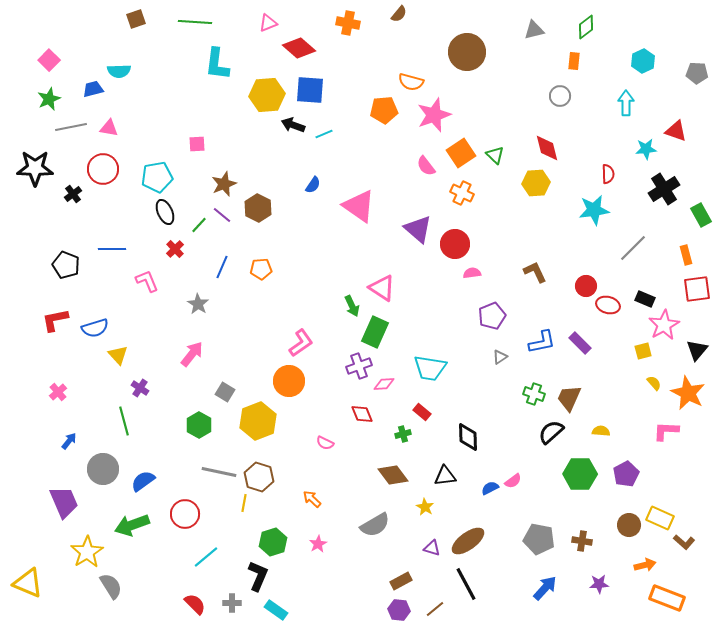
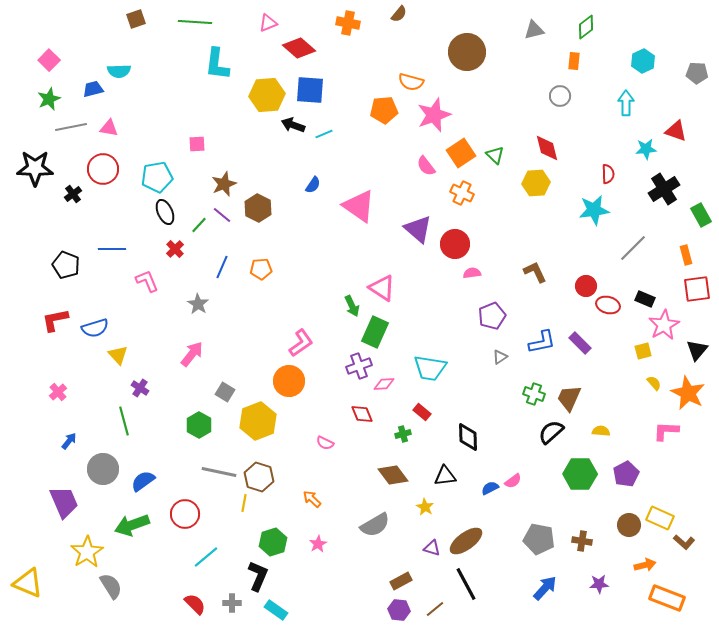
brown ellipse at (468, 541): moved 2 px left
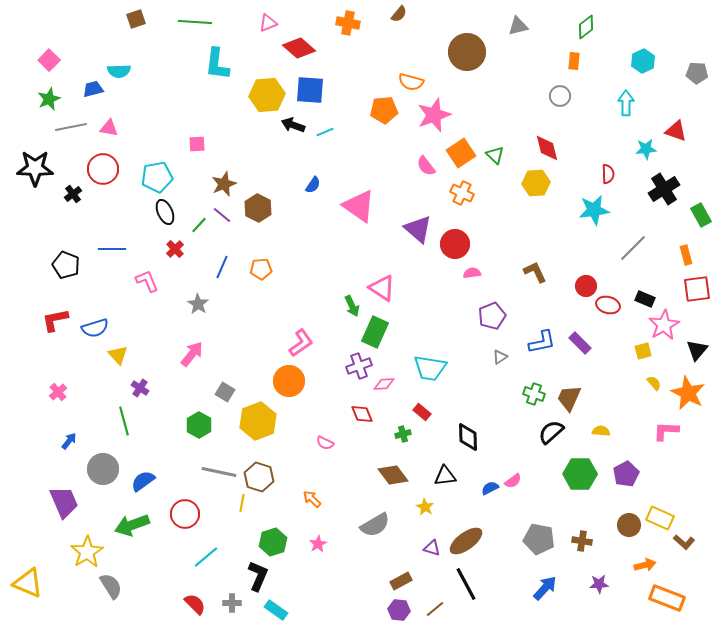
gray triangle at (534, 30): moved 16 px left, 4 px up
cyan line at (324, 134): moved 1 px right, 2 px up
yellow line at (244, 503): moved 2 px left
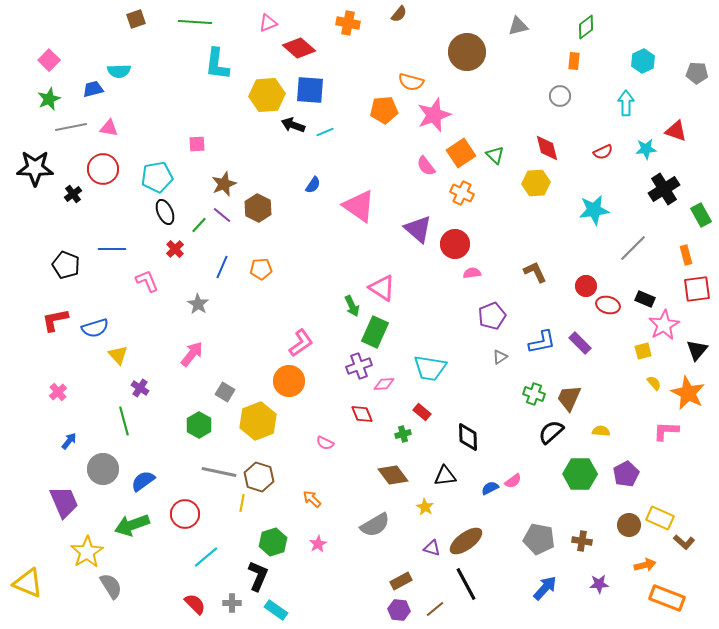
red semicircle at (608, 174): moved 5 px left, 22 px up; rotated 66 degrees clockwise
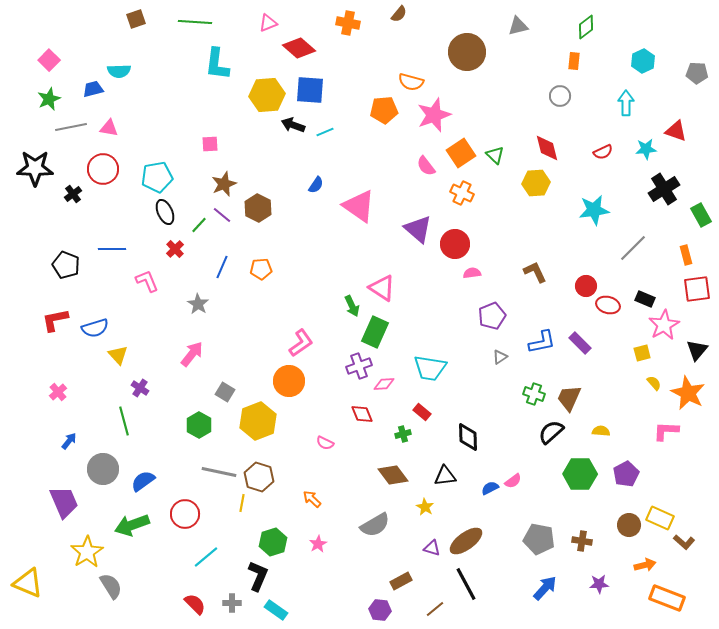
pink square at (197, 144): moved 13 px right
blue semicircle at (313, 185): moved 3 px right
yellow square at (643, 351): moved 1 px left, 2 px down
purple hexagon at (399, 610): moved 19 px left
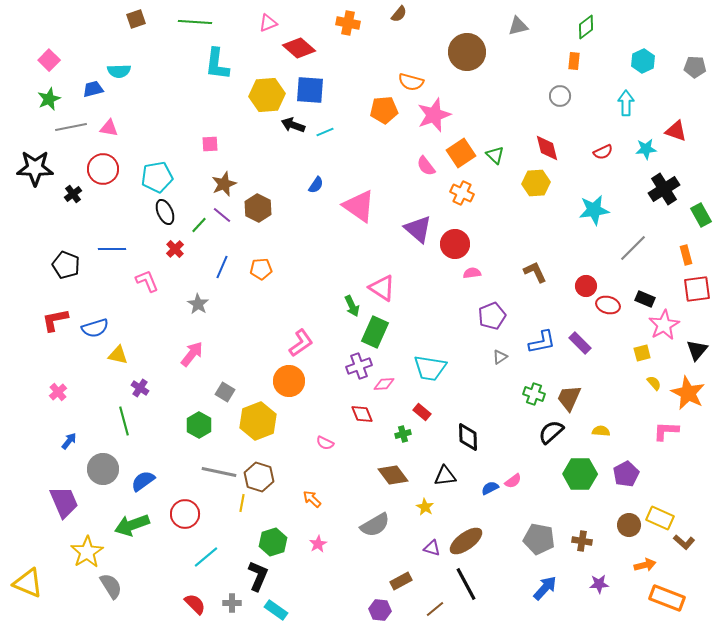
gray pentagon at (697, 73): moved 2 px left, 6 px up
yellow triangle at (118, 355): rotated 35 degrees counterclockwise
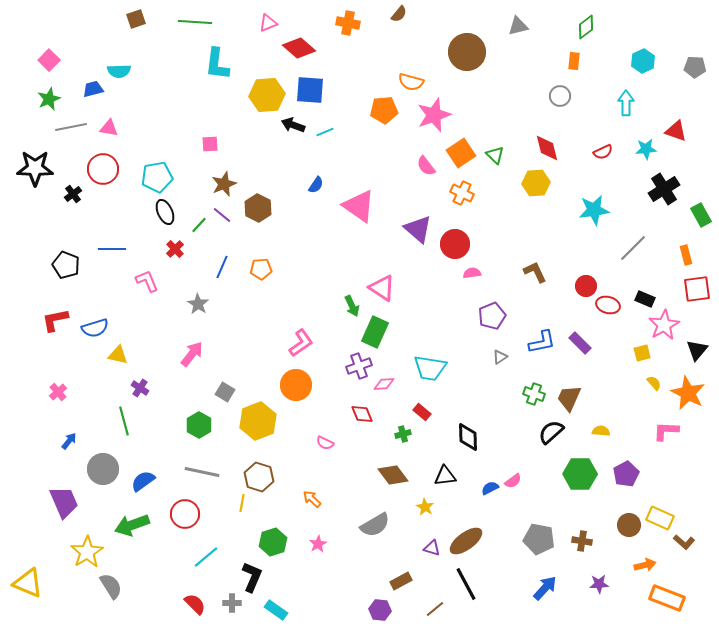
orange circle at (289, 381): moved 7 px right, 4 px down
gray line at (219, 472): moved 17 px left
black L-shape at (258, 576): moved 6 px left, 1 px down
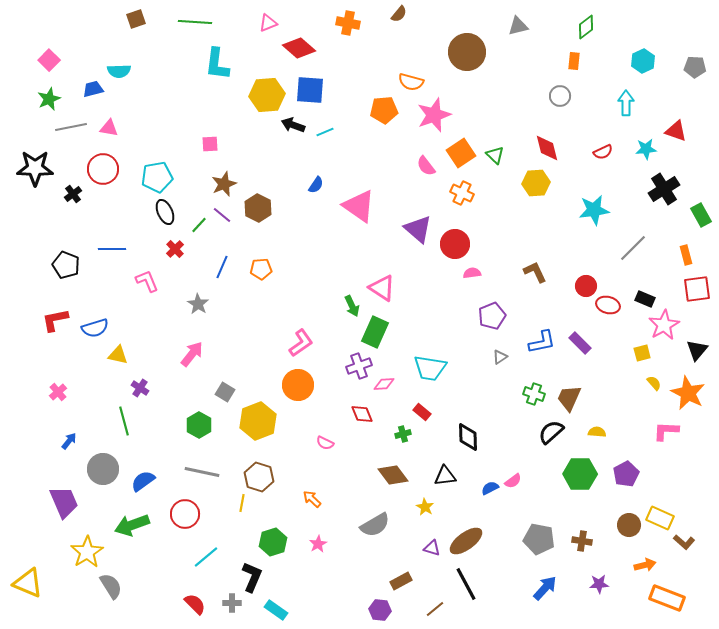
orange circle at (296, 385): moved 2 px right
yellow semicircle at (601, 431): moved 4 px left, 1 px down
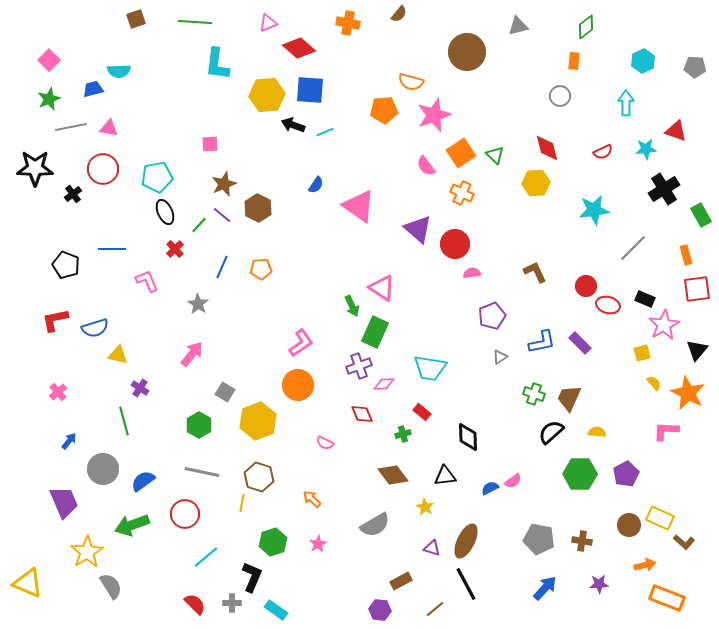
brown ellipse at (466, 541): rotated 28 degrees counterclockwise
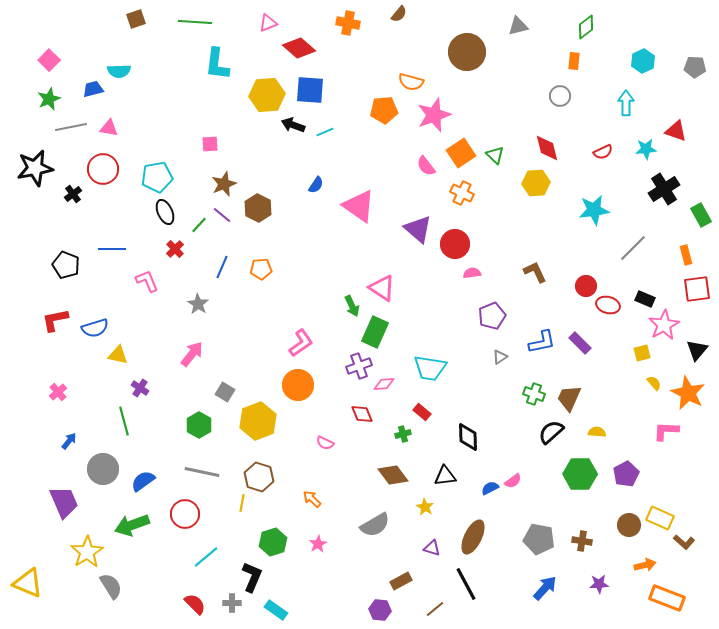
black star at (35, 168): rotated 12 degrees counterclockwise
brown ellipse at (466, 541): moved 7 px right, 4 px up
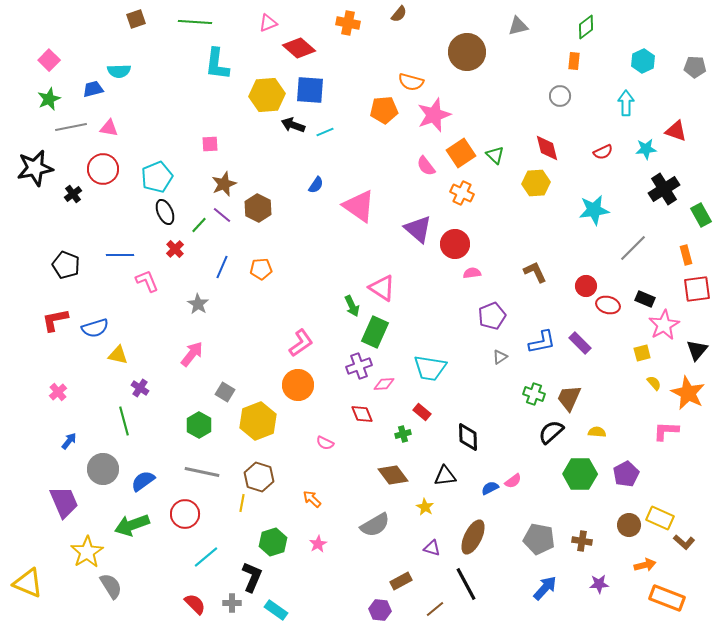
cyan pentagon at (157, 177): rotated 12 degrees counterclockwise
blue line at (112, 249): moved 8 px right, 6 px down
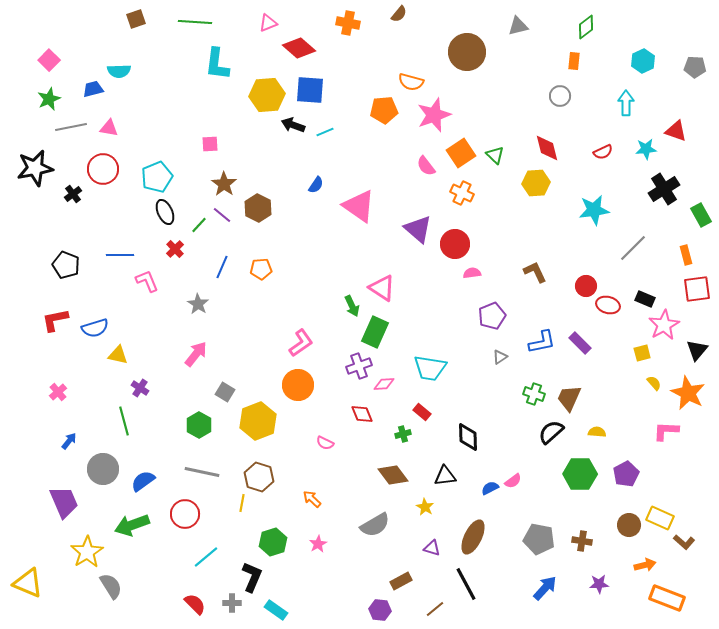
brown star at (224, 184): rotated 15 degrees counterclockwise
pink arrow at (192, 354): moved 4 px right
